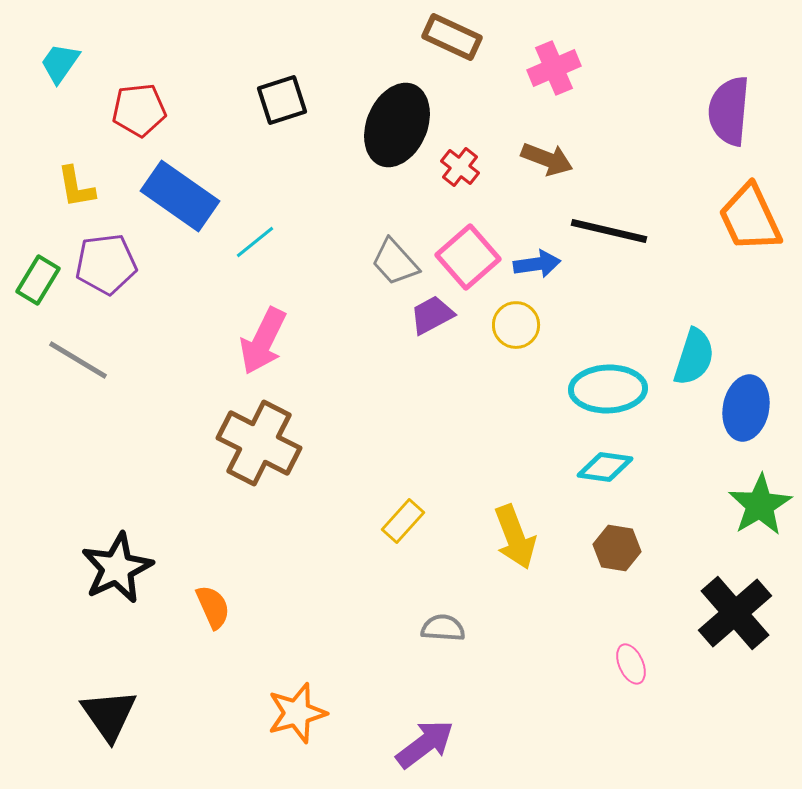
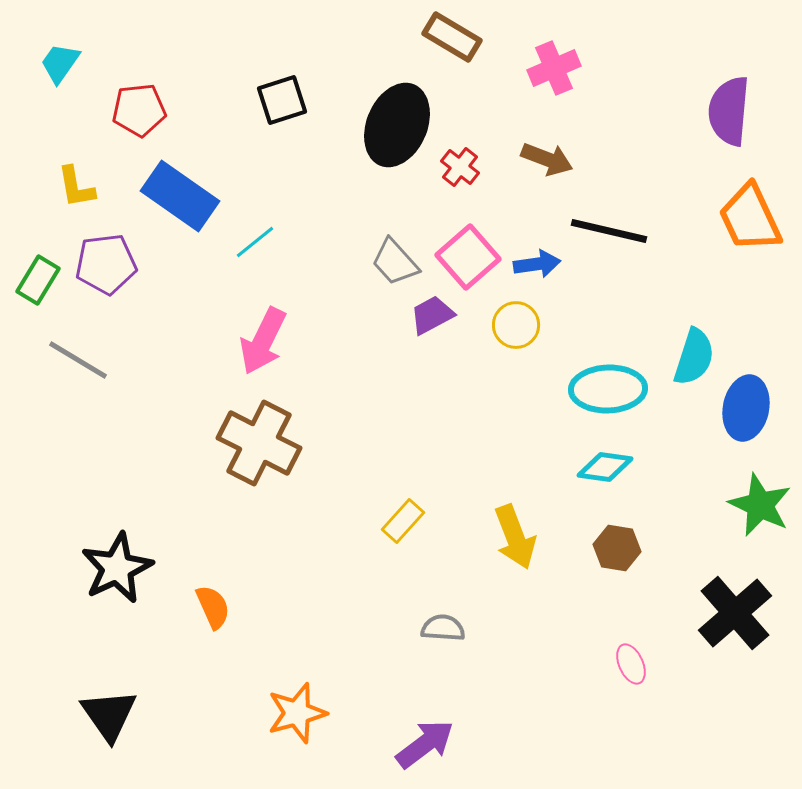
brown rectangle: rotated 6 degrees clockwise
green star: rotated 16 degrees counterclockwise
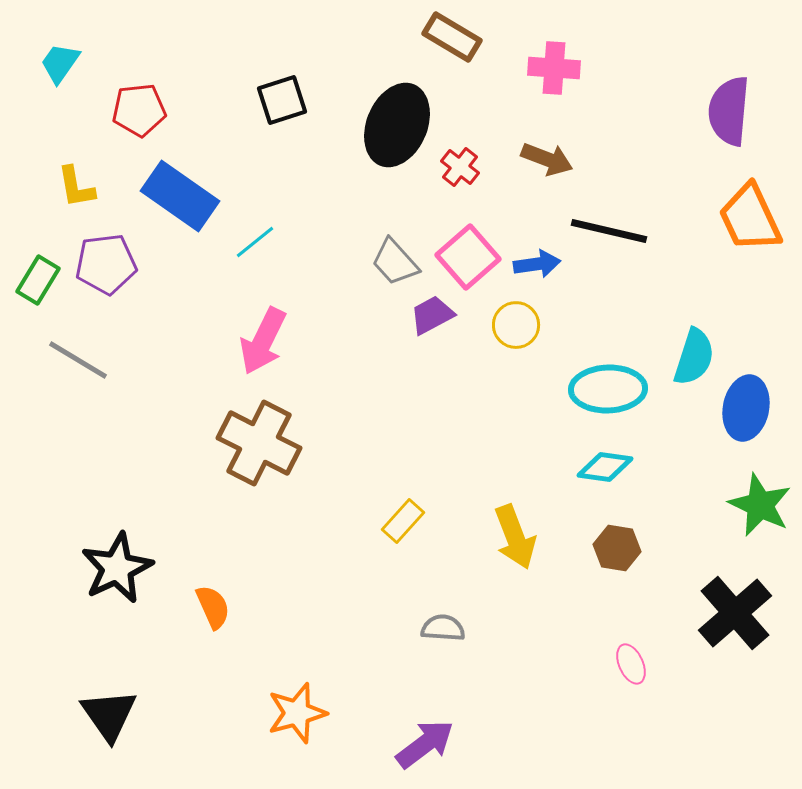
pink cross: rotated 27 degrees clockwise
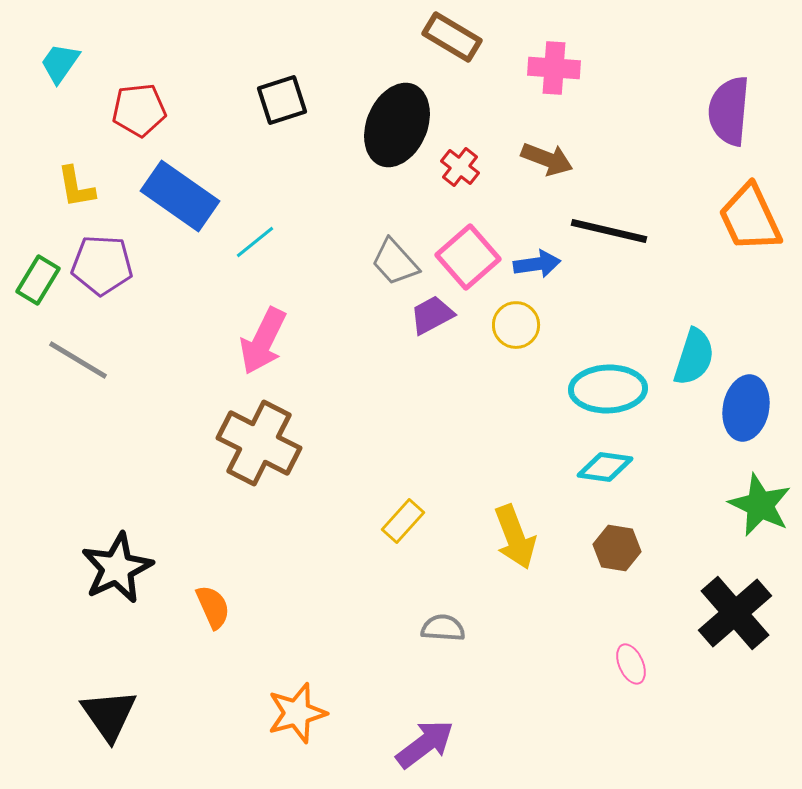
purple pentagon: moved 4 px left, 1 px down; rotated 10 degrees clockwise
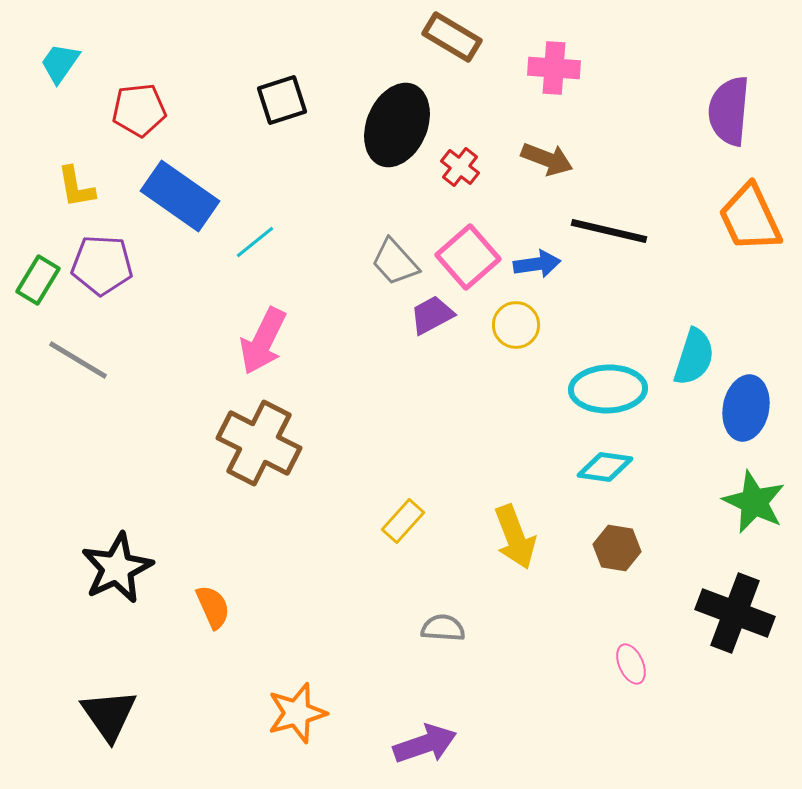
green star: moved 6 px left, 3 px up
black cross: rotated 28 degrees counterclockwise
purple arrow: rotated 18 degrees clockwise
